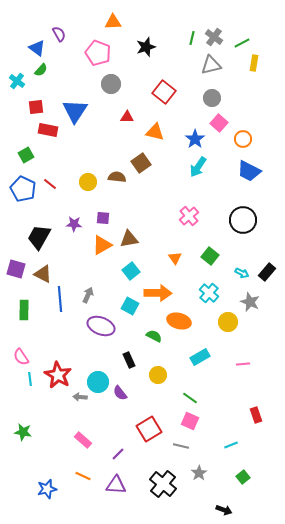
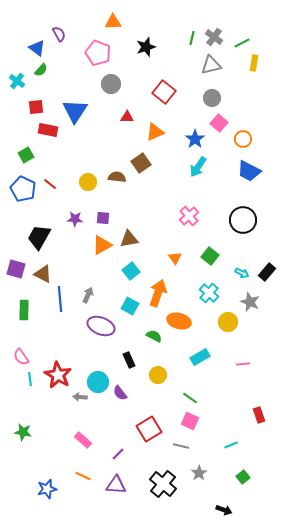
orange triangle at (155, 132): rotated 36 degrees counterclockwise
purple star at (74, 224): moved 1 px right, 5 px up
orange arrow at (158, 293): rotated 72 degrees counterclockwise
red rectangle at (256, 415): moved 3 px right
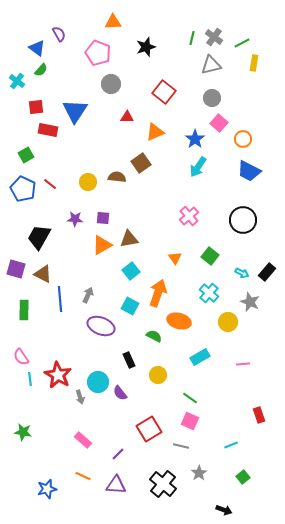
gray arrow at (80, 397): rotated 112 degrees counterclockwise
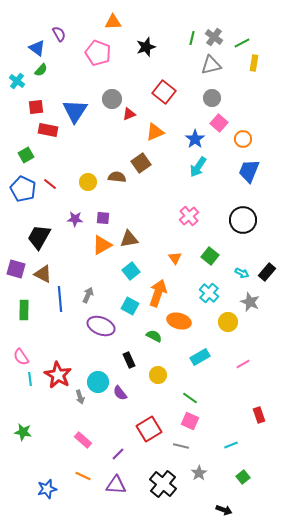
gray circle at (111, 84): moved 1 px right, 15 px down
red triangle at (127, 117): moved 2 px right, 3 px up; rotated 24 degrees counterclockwise
blue trapezoid at (249, 171): rotated 85 degrees clockwise
pink line at (243, 364): rotated 24 degrees counterclockwise
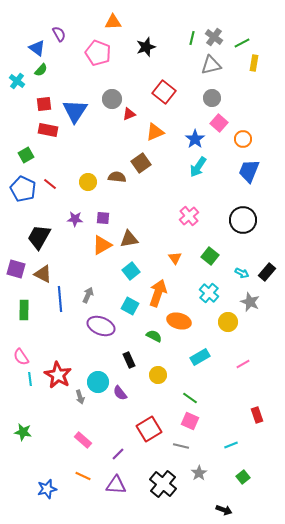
red square at (36, 107): moved 8 px right, 3 px up
red rectangle at (259, 415): moved 2 px left
